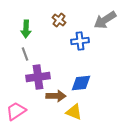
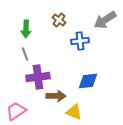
blue diamond: moved 7 px right, 2 px up
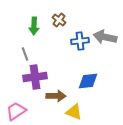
gray arrow: moved 17 px down; rotated 45 degrees clockwise
green arrow: moved 8 px right, 3 px up
purple cross: moved 3 px left
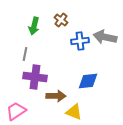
brown cross: moved 2 px right
green arrow: rotated 12 degrees clockwise
gray line: rotated 32 degrees clockwise
purple cross: rotated 15 degrees clockwise
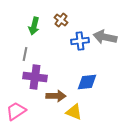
blue diamond: moved 1 px left, 1 px down
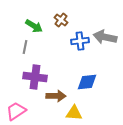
green arrow: rotated 72 degrees counterclockwise
gray line: moved 7 px up
yellow triangle: moved 1 px down; rotated 18 degrees counterclockwise
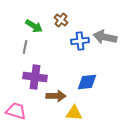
pink trapezoid: rotated 50 degrees clockwise
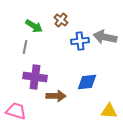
yellow triangle: moved 35 px right, 2 px up
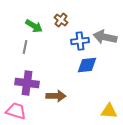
purple cross: moved 8 px left, 6 px down
blue diamond: moved 17 px up
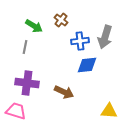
gray arrow: rotated 85 degrees counterclockwise
brown arrow: moved 8 px right, 4 px up; rotated 24 degrees clockwise
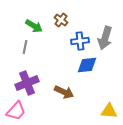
gray arrow: moved 1 px down
purple cross: rotated 30 degrees counterclockwise
pink trapezoid: rotated 115 degrees clockwise
